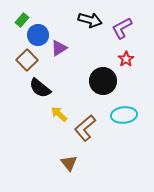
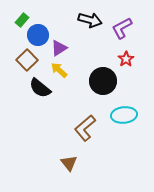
yellow arrow: moved 44 px up
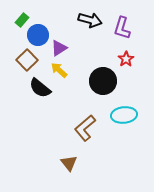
purple L-shape: rotated 45 degrees counterclockwise
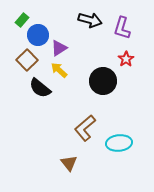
cyan ellipse: moved 5 px left, 28 px down
